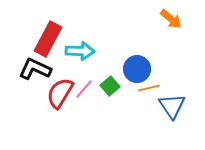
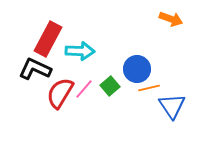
orange arrow: rotated 20 degrees counterclockwise
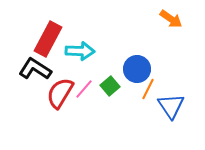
orange arrow: rotated 15 degrees clockwise
black L-shape: rotated 8 degrees clockwise
orange line: moved 1 px left, 1 px down; rotated 50 degrees counterclockwise
blue triangle: moved 1 px left
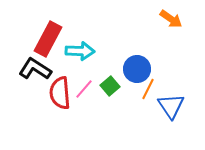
red semicircle: rotated 36 degrees counterclockwise
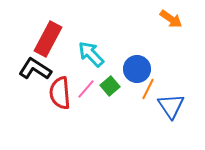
cyan arrow: moved 11 px right, 3 px down; rotated 136 degrees counterclockwise
pink line: moved 2 px right
